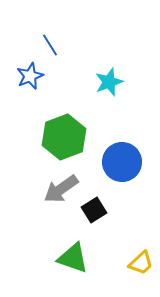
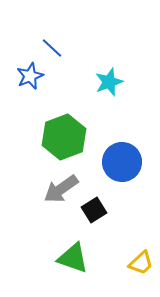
blue line: moved 2 px right, 3 px down; rotated 15 degrees counterclockwise
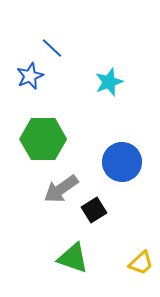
green hexagon: moved 21 px left, 2 px down; rotated 21 degrees clockwise
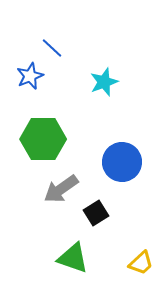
cyan star: moved 5 px left
black square: moved 2 px right, 3 px down
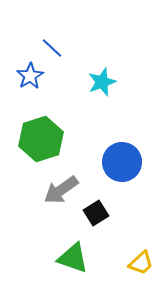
blue star: rotated 8 degrees counterclockwise
cyan star: moved 2 px left
green hexagon: moved 2 px left; rotated 18 degrees counterclockwise
gray arrow: moved 1 px down
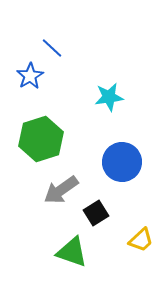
cyan star: moved 7 px right, 15 px down; rotated 12 degrees clockwise
green triangle: moved 1 px left, 6 px up
yellow trapezoid: moved 23 px up
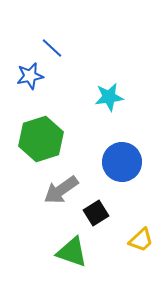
blue star: rotated 20 degrees clockwise
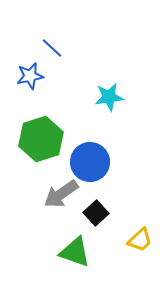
blue circle: moved 32 px left
gray arrow: moved 4 px down
black square: rotated 10 degrees counterclockwise
yellow trapezoid: moved 1 px left
green triangle: moved 3 px right
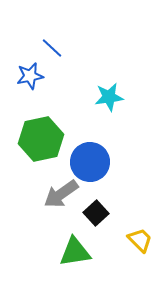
green hexagon: rotated 6 degrees clockwise
yellow trapezoid: rotated 92 degrees counterclockwise
green triangle: rotated 28 degrees counterclockwise
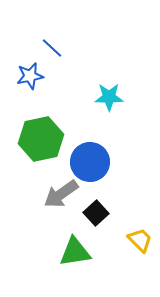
cyan star: rotated 8 degrees clockwise
